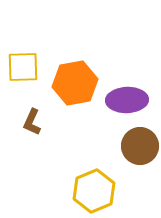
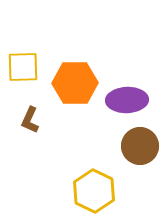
orange hexagon: rotated 9 degrees clockwise
brown L-shape: moved 2 px left, 2 px up
yellow hexagon: rotated 12 degrees counterclockwise
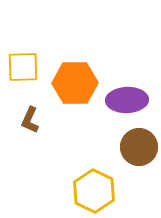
brown circle: moved 1 px left, 1 px down
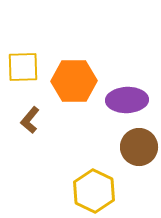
orange hexagon: moved 1 px left, 2 px up
brown L-shape: rotated 16 degrees clockwise
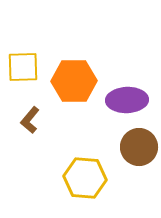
yellow hexagon: moved 9 px left, 13 px up; rotated 21 degrees counterclockwise
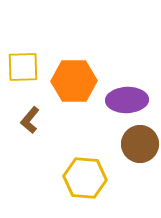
brown circle: moved 1 px right, 3 px up
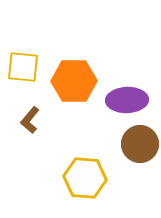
yellow square: rotated 8 degrees clockwise
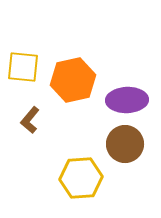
orange hexagon: moved 1 px left, 1 px up; rotated 12 degrees counterclockwise
brown circle: moved 15 px left
yellow hexagon: moved 4 px left; rotated 9 degrees counterclockwise
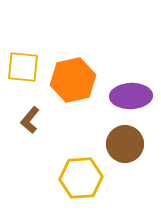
purple ellipse: moved 4 px right, 4 px up
